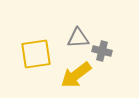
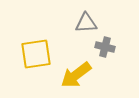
gray triangle: moved 8 px right, 15 px up
gray cross: moved 3 px right, 4 px up
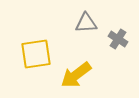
gray cross: moved 13 px right, 8 px up; rotated 18 degrees clockwise
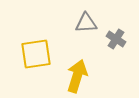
gray cross: moved 2 px left
yellow arrow: moved 1 px right, 1 px down; rotated 144 degrees clockwise
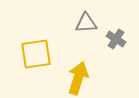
yellow arrow: moved 1 px right, 2 px down
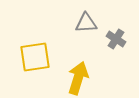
yellow square: moved 1 px left, 3 px down
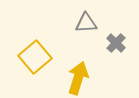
gray cross: moved 4 px down; rotated 12 degrees clockwise
yellow square: rotated 32 degrees counterclockwise
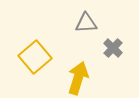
gray cross: moved 3 px left, 5 px down
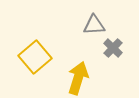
gray triangle: moved 8 px right, 2 px down
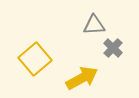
yellow square: moved 2 px down
yellow arrow: moved 4 px right; rotated 44 degrees clockwise
